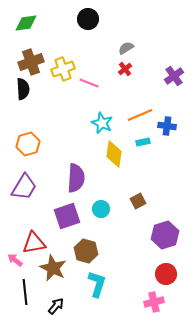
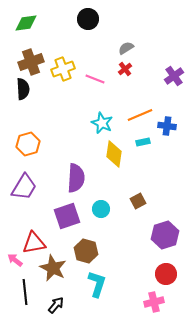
pink line: moved 6 px right, 4 px up
black arrow: moved 1 px up
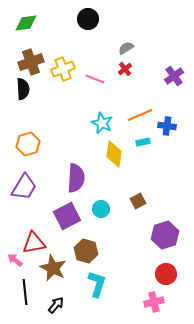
purple square: rotated 8 degrees counterclockwise
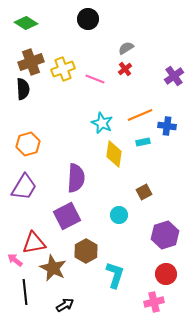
green diamond: rotated 40 degrees clockwise
brown square: moved 6 px right, 9 px up
cyan circle: moved 18 px right, 6 px down
brown hexagon: rotated 15 degrees clockwise
cyan L-shape: moved 18 px right, 9 px up
black arrow: moved 9 px right; rotated 18 degrees clockwise
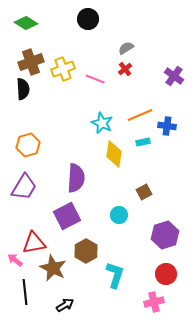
purple cross: rotated 18 degrees counterclockwise
orange hexagon: moved 1 px down
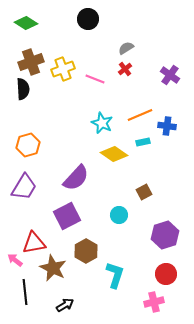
purple cross: moved 4 px left, 1 px up
yellow diamond: rotated 64 degrees counterclockwise
purple semicircle: rotated 40 degrees clockwise
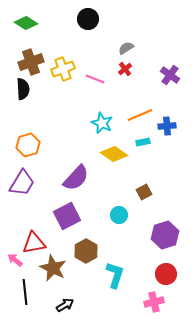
blue cross: rotated 12 degrees counterclockwise
purple trapezoid: moved 2 px left, 4 px up
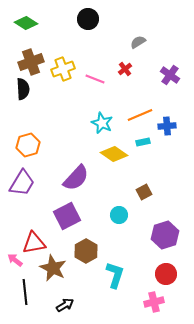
gray semicircle: moved 12 px right, 6 px up
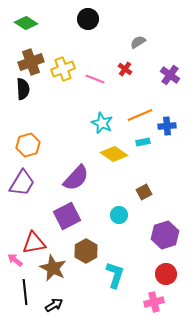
red cross: rotated 16 degrees counterclockwise
black arrow: moved 11 px left
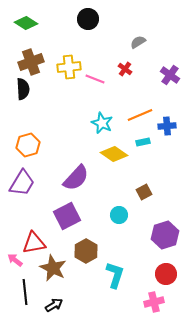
yellow cross: moved 6 px right, 2 px up; rotated 15 degrees clockwise
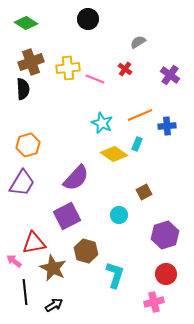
yellow cross: moved 1 px left, 1 px down
cyan rectangle: moved 6 px left, 2 px down; rotated 56 degrees counterclockwise
brown hexagon: rotated 15 degrees counterclockwise
pink arrow: moved 1 px left, 1 px down
